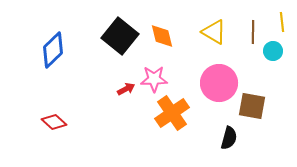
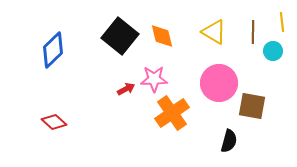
black semicircle: moved 3 px down
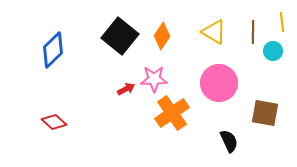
orange diamond: rotated 48 degrees clockwise
brown square: moved 13 px right, 7 px down
black semicircle: rotated 40 degrees counterclockwise
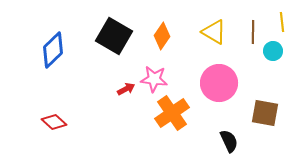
black square: moved 6 px left; rotated 9 degrees counterclockwise
pink star: rotated 8 degrees clockwise
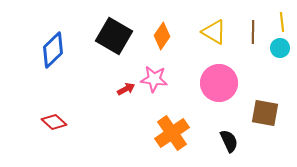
cyan circle: moved 7 px right, 3 px up
orange cross: moved 20 px down
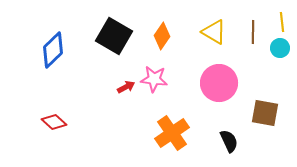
red arrow: moved 2 px up
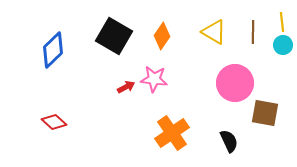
cyan circle: moved 3 px right, 3 px up
pink circle: moved 16 px right
